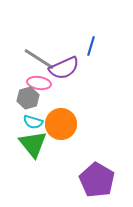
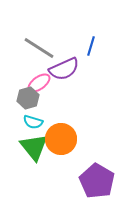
gray line: moved 11 px up
purple semicircle: moved 1 px down
pink ellipse: rotated 45 degrees counterclockwise
orange circle: moved 15 px down
green triangle: moved 1 px right, 3 px down
purple pentagon: moved 1 px down
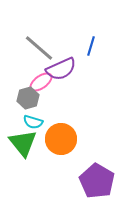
gray line: rotated 8 degrees clockwise
purple semicircle: moved 3 px left
pink ellipse: moved 2 px right, 1 px up
green triangle: moved 11 px left, 4 px up
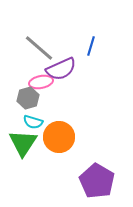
pink ellipse: rotated 25 degrees clockwise
orange circle: moved 2 px left, 2 px up
green triangle: rotated 12 degrees clockwise
